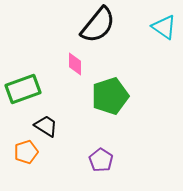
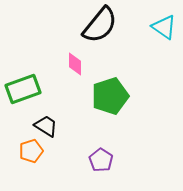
black semicircle: moved 2 px right
orange pentagon: moved 5 px right, 1 px up
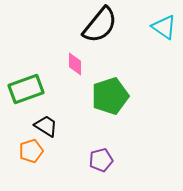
green rectangle: moved 3 px right
purple pentagon: rotated 25 degrees clockwise
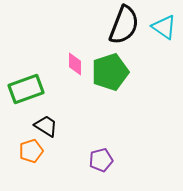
black semicircle: moved 24 px right; rotated 18 degrees counterclockwise
green pentagon: moved 24 px up
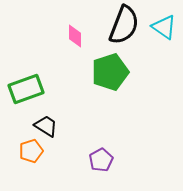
pink diamond: moved 28 px up
purple pentagon: rotated 15 degrees counterclockwise
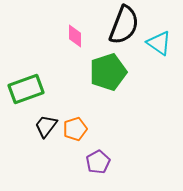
cyan triangle: moved 5 px left, 16 px down
green pentagon: moved 2 px left
black trapezoid: rotated 85 degrees counterclockwise
orange pentagon: moved 44 px right, 22 px up
purple pentagon: moved 3 px left, 2 px down
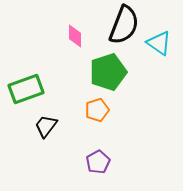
orange pentagon: moved 22 px right, 19 px up
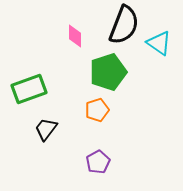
green rectangle: moved 3 px right
black trapezoid: moved 3 px down
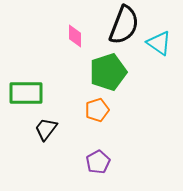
green rectangle: moved 3 px left, 4 px down; rotated 20 degrees clockwise
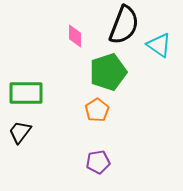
cyan triangle: moved 2 px down
orange pentagon: rotated 15 degrees counterclockwise
black trapezoid: moved 26 px left, 3 px down
purple pentagon: rotated 20 degrees clockwise
